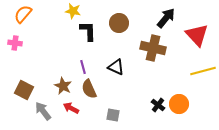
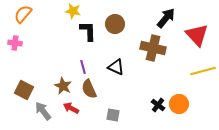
brown circle: moved 4 px left, 1 px down
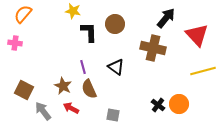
black L-shape: moved 1 px right, 1 px down
black triangle: rotated 12 degrees clockwise
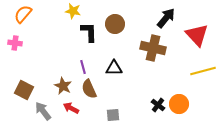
black triangle: moved 2 px left, 1 px down; rotated 36 degrees counterclockwise
gray square: rotated 16 degrees counterclockwise
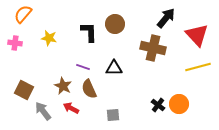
yellow star: moved 24 px left, 27 px down
purple line: rotated 56 degrees counterclockwise
yellow line: moved 5 px left, 4 px up
